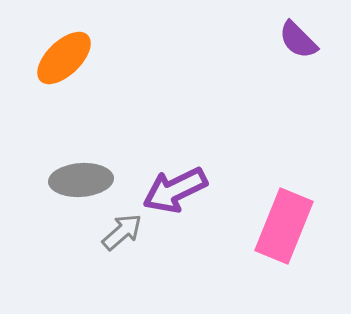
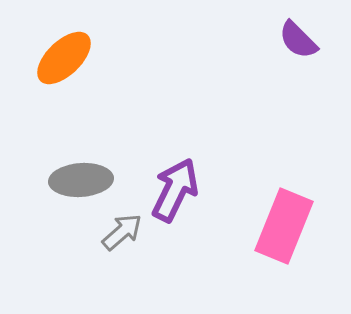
purple arrow: rotated 142 degrees clockwise
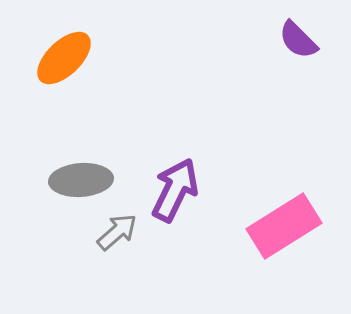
pink rectangle: rotated 36 degrees clockwise
gray arrow: moved 5 px left
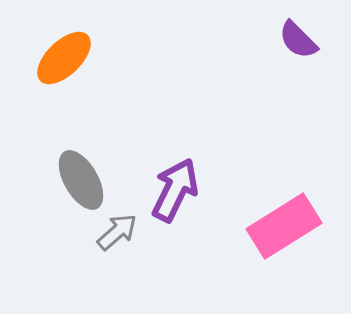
gray ellipse: rotated 64 degrees clockwise
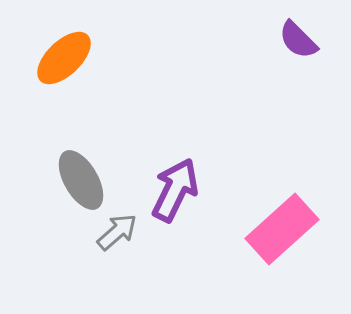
pink rectangle: moved 2 px left, 3 px down; rotated 10 degrees counterclockwise
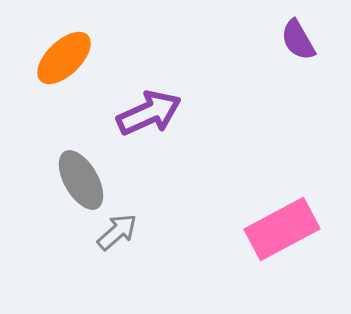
purple semicircle: rotated 15 degrees clockwise
purple arrow: moved 26 px left, 77 px up; rotated 40 degrees clockwise
pink rectangle: rotated 14 degrees clockwise
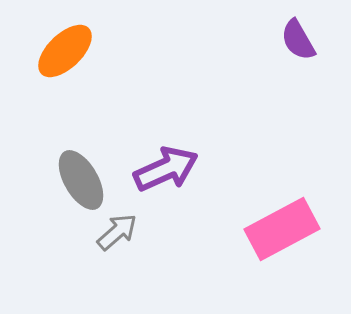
orange ellipse: moved 1 px right, 7 px up
purple arrow: moved 17 px right, 56 px down
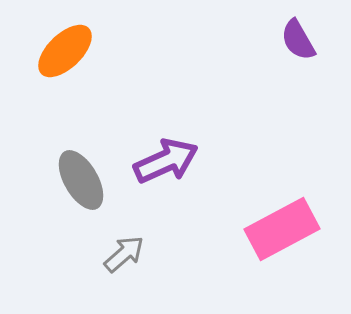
purple arrow: moved 8 px up
gray arrow: moved 7 px right, 22 px down
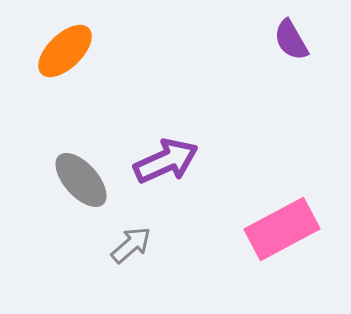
purple semicircle: moved 7 px left
gray ellipse: rotated 12 degrees counterclockwise
gray arrow: moved 7 px right, 9 px up
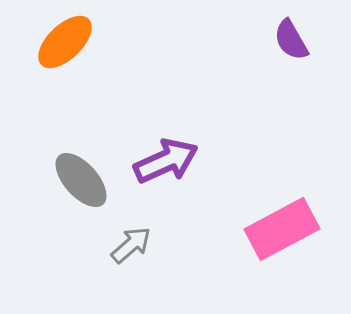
orange ellipse: moved 9 px up
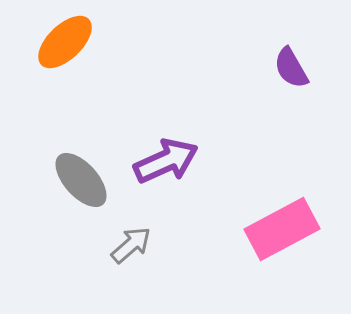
purple semicircle: moved 28 px down
